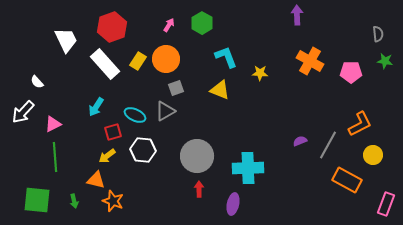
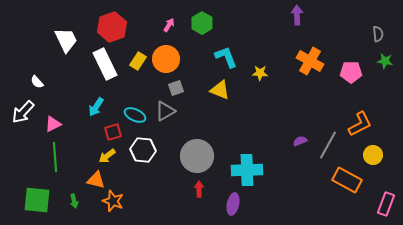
white rectangle: rotated 16 degrees clockwise
cyan cross: moved 1 px left, 2 px down
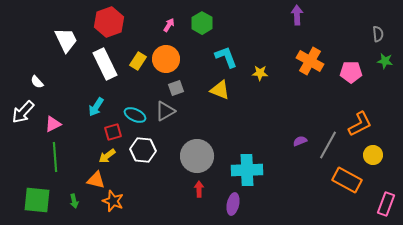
red hexagon: moved 3 px left, 5 px up
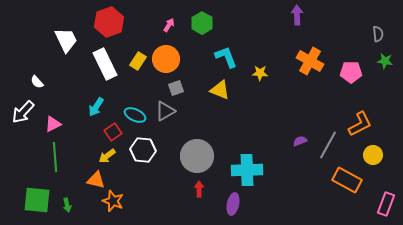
red square: rotated 18 degrees counterclockwise
green arrow: moved 7 px left, 4 px down
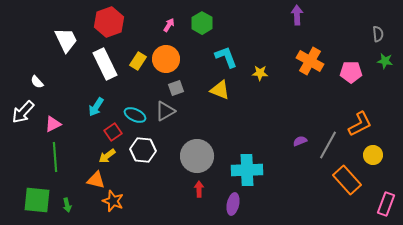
orange rectangle: rotated 20 degrees clockwise
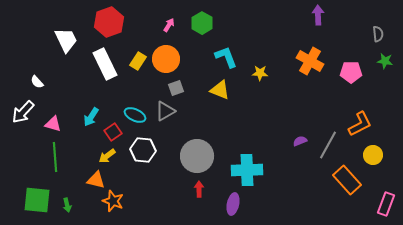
purple arrow: moved 21 px right
cyan arrow: moved 5 px left, 10 px down
pink triangle: rotated 42 degrees clockwise
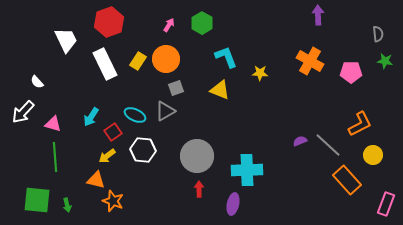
gray line: rotated 76 degrees counterclockwise
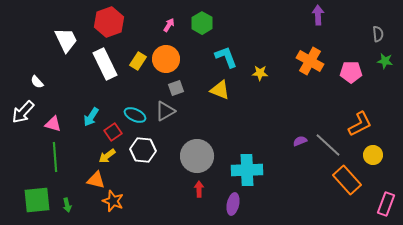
green square: rotated 12 degrees counterclockwise
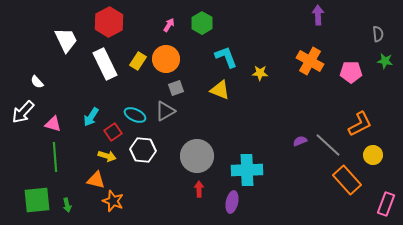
red hexagon: rotated 8 degrees counterclockwise
yellow arrow: rotated 126 degrees counterclockwise
purple ellipse: moved 1 px left, 2 px up
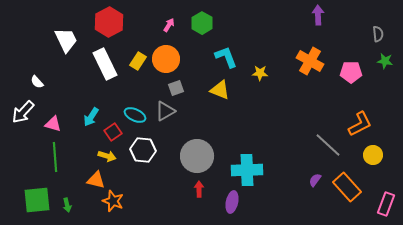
purple semicircle: moved 15 px right, 39 px down; rotated 32 degrees counterclockwise
orange rectangle: moved 7 px down
